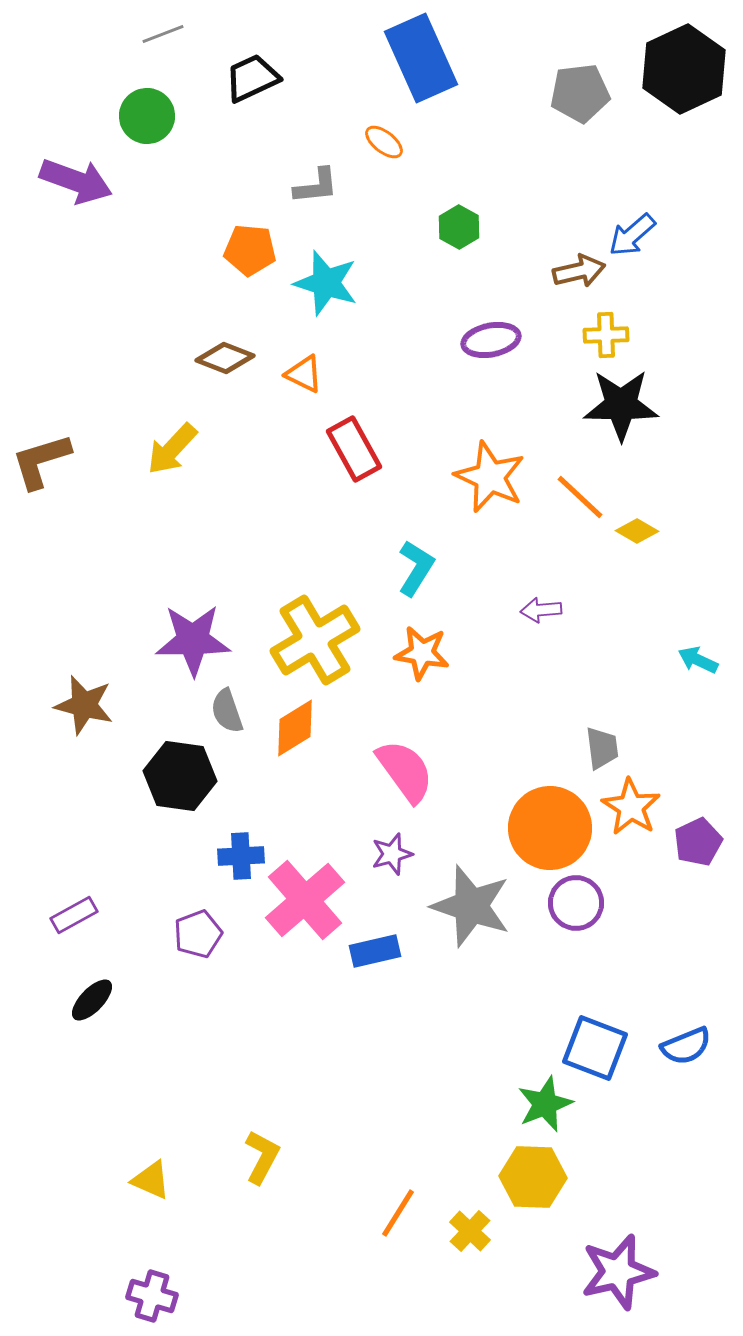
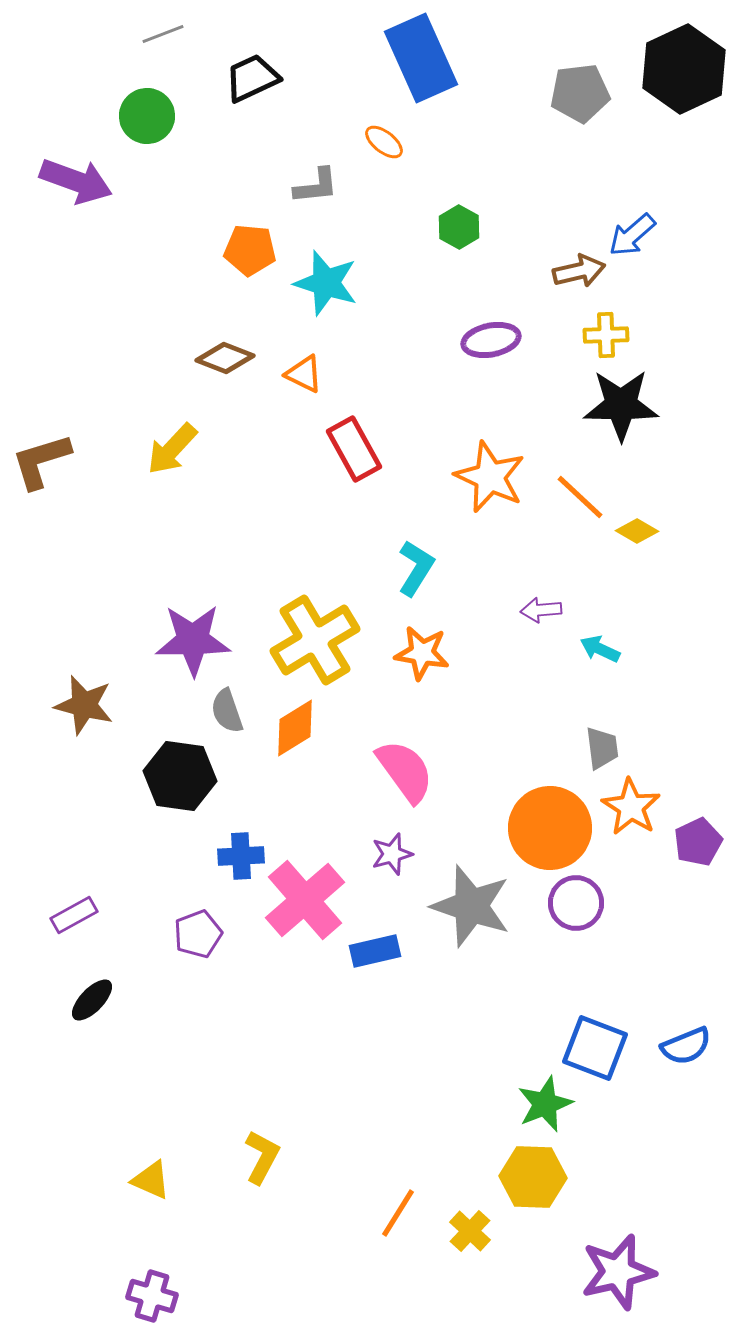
cyan arrow at (698, 660): moved 98 px left, 11 px up
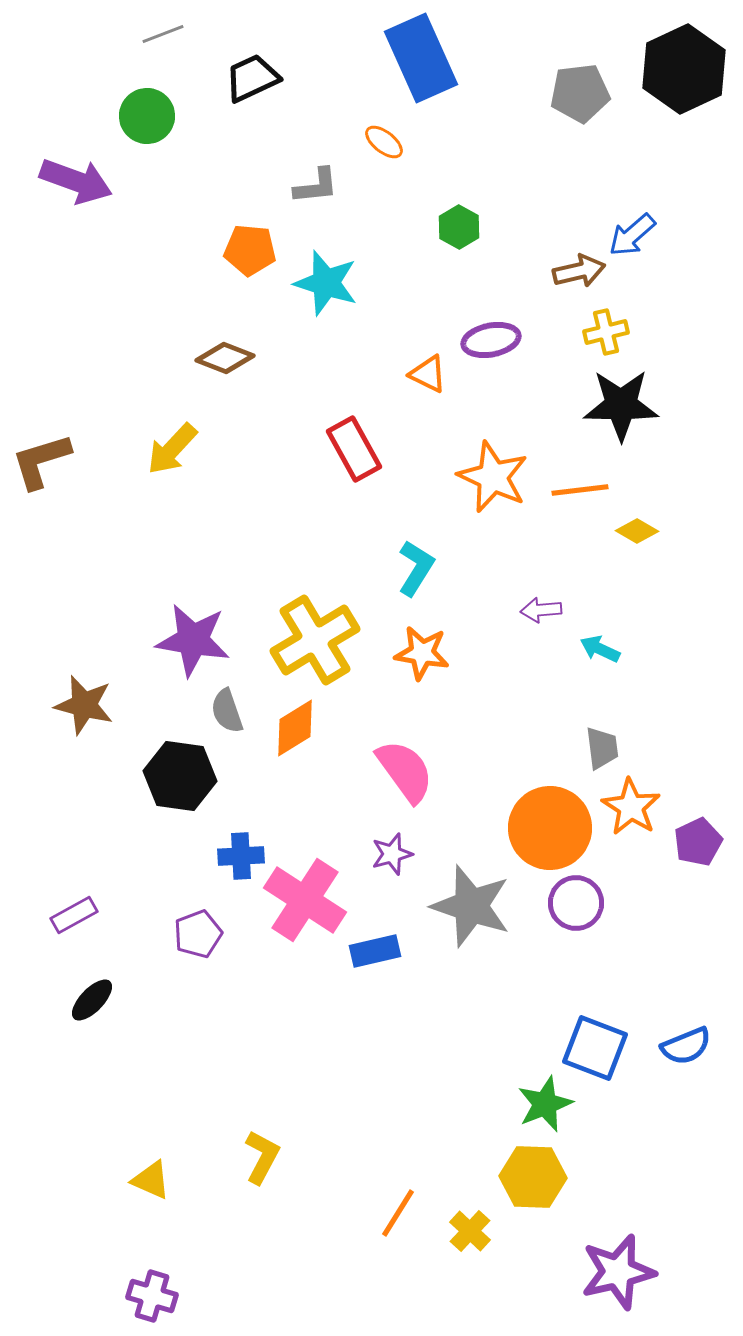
yellow cross at (606, 335): moved 3 px up; rotated 12 degrees counterclockwise
orange triangle at (304, 374): moved 124 px right
orange star at (490, 477): moved 3 px right
orange line at (580, 497): moved 7 px up; rotated 50 degrees counterclockwise
purple star at (193, 640): rotated 10 degrees clockwise
pink cross at (305, 900): rotated 16 degrees counterclockwise
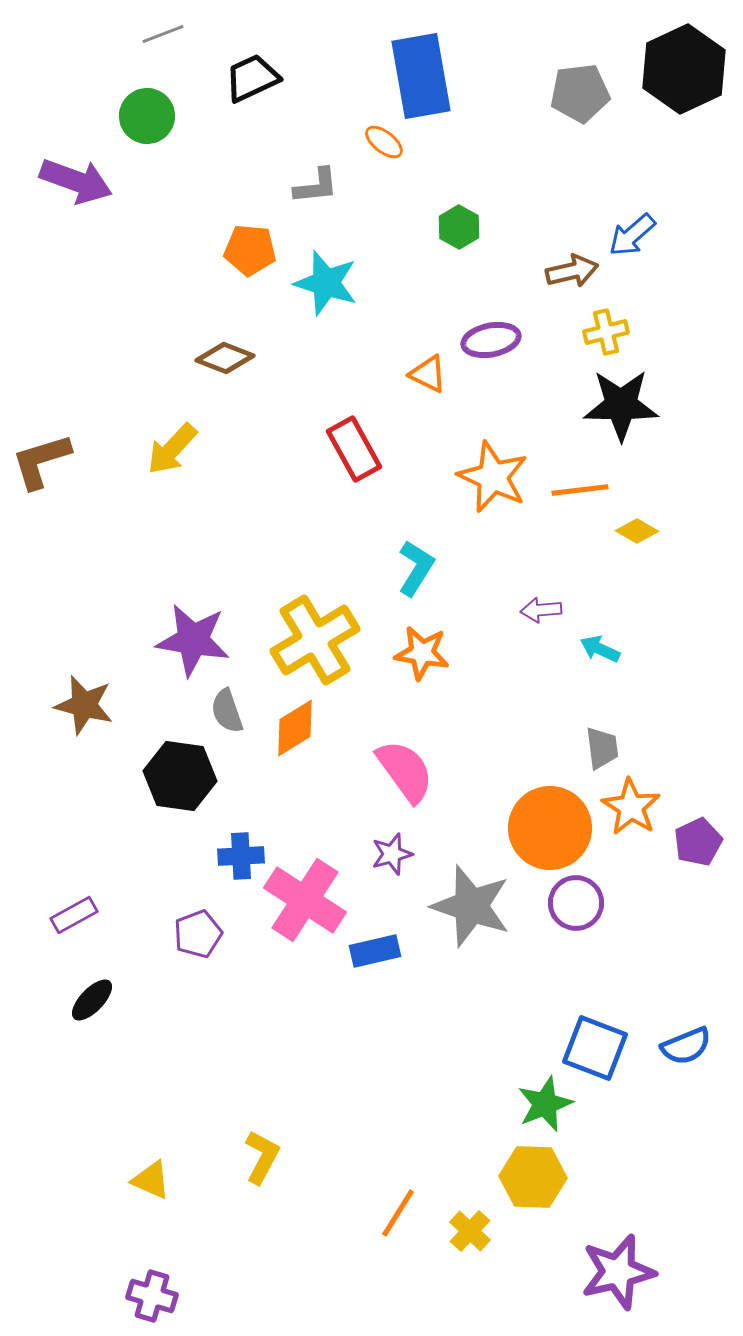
blue rectangle at (421, 58): moved 18 px down; rotated 14 degrees clockwise
brown arrow at (579, 271): moved 7 px left
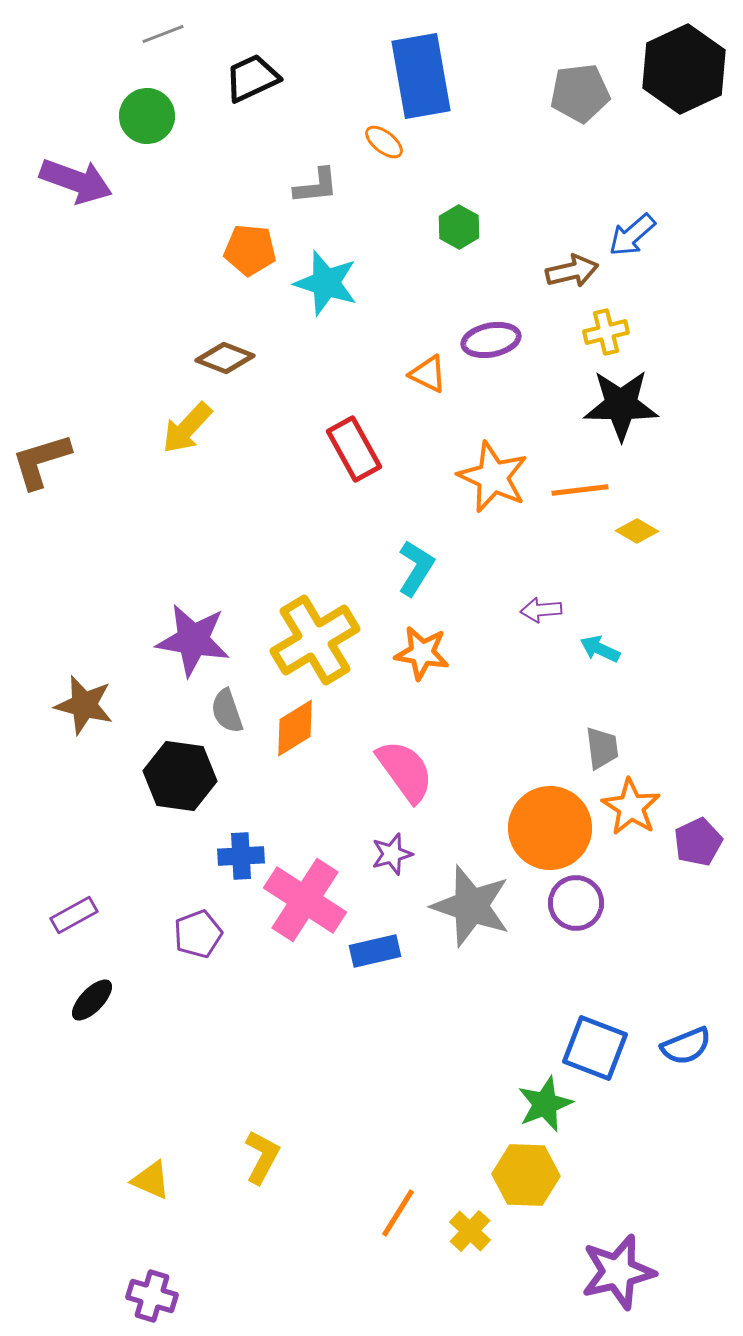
yellow arrow at (172, 449): moved 15 px right, 21 px up
yellow hexagon at (533, 1177): moved 7 px left, 2 px up
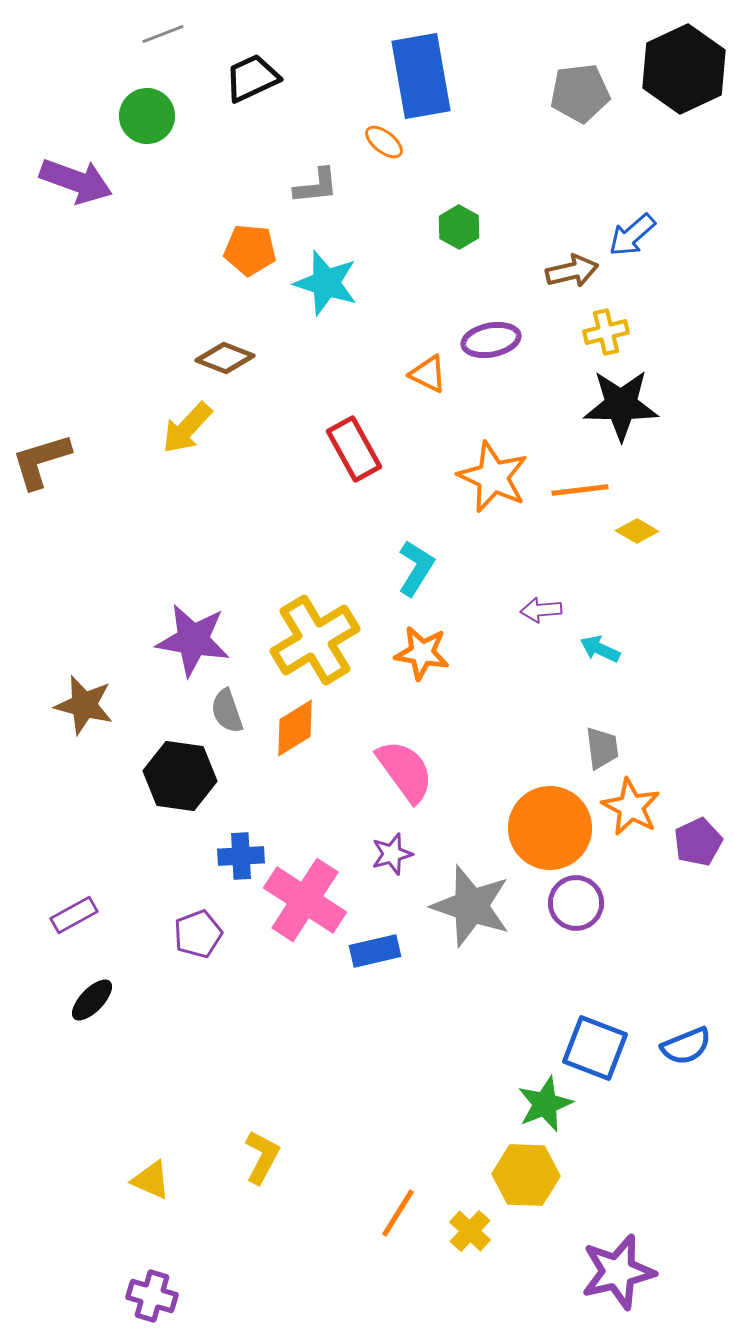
orange star at (631, 807): rotated 4 degrees counterclockwise
